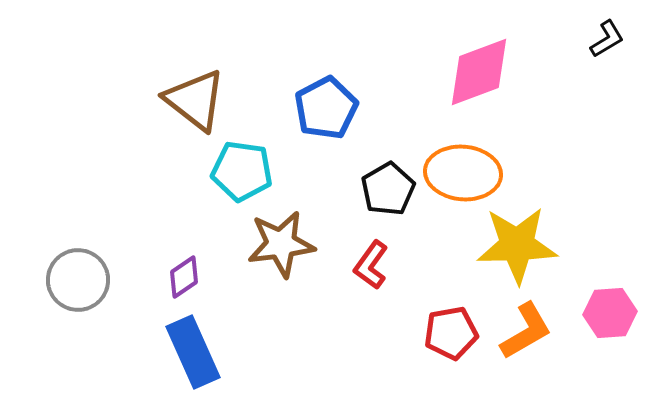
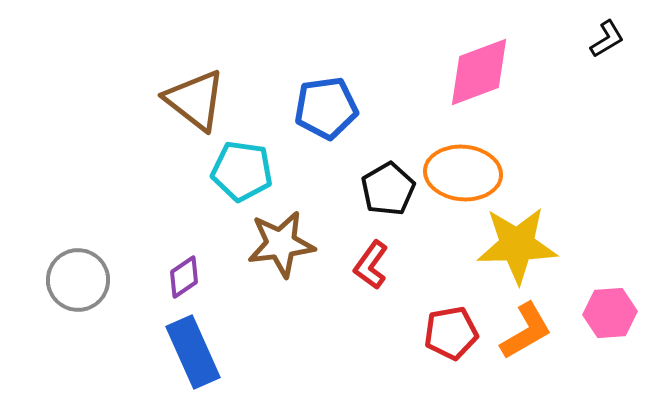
blue pentagon: rotated 20 degrees clockwise
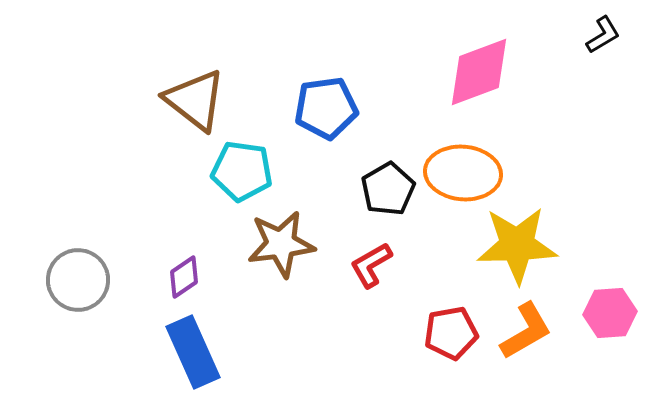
black L-shape: moved 4 px left, 4 px up
red L-shape: rotated 24 degrees clockwise
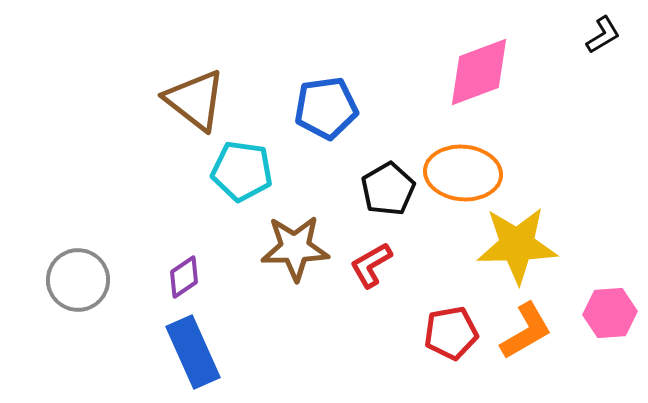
brown star: moved 14 px right, 4 px down; rotated 6 degrees clockwise
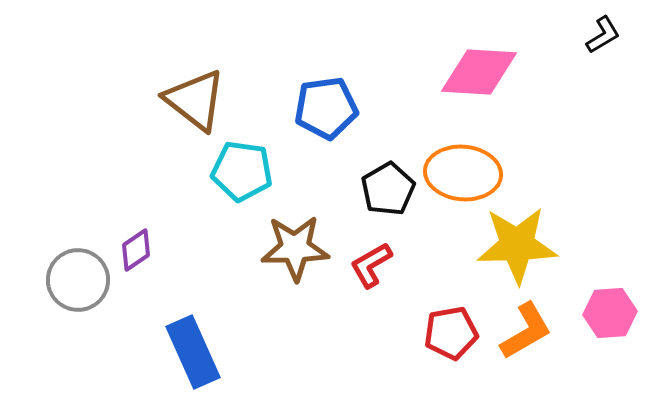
pink diamond: rotated 24 degrees clockwise
purple diamond: moved 48 px left, 27 px up
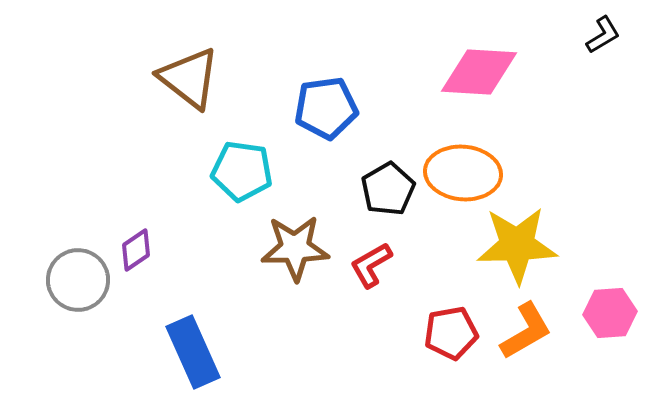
brown triangle: moved 6 px left, 22 px up
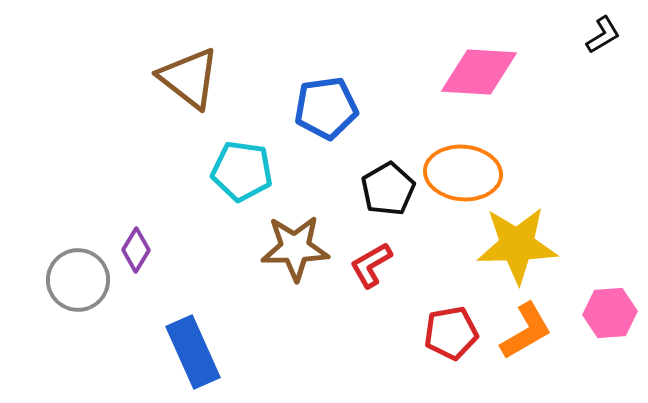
purple diamond: rotated 24 degrees counterclockwise
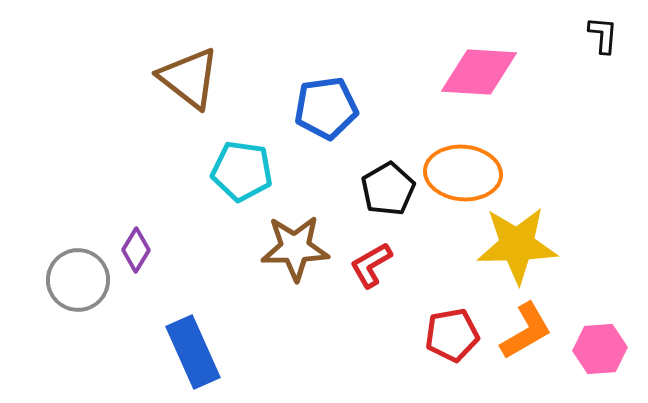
black L-shape: rotated 54 degrees counterclockwise
pink hexagon: moved 10 px left, 36 px down
red pentagon: moved 1 px right, 2 px down
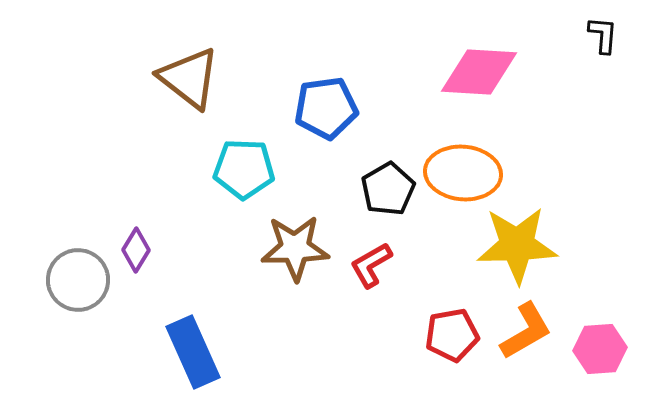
cyan pentagon: moved 2 px right, 2 px up; rotated 6 degrees counterclockwise
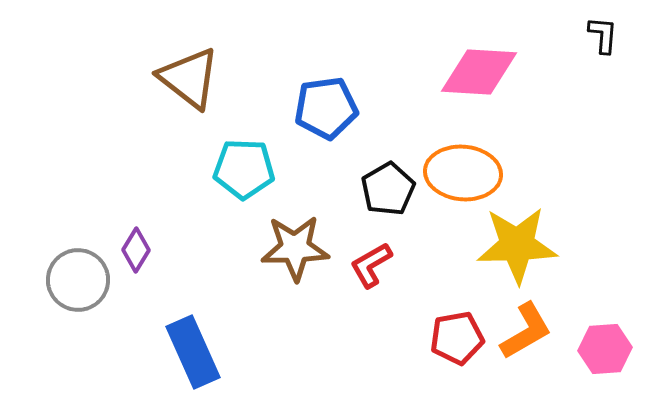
red pentagon: moved 5 px right, 3 px down
pink hexagon: moved 5 px right
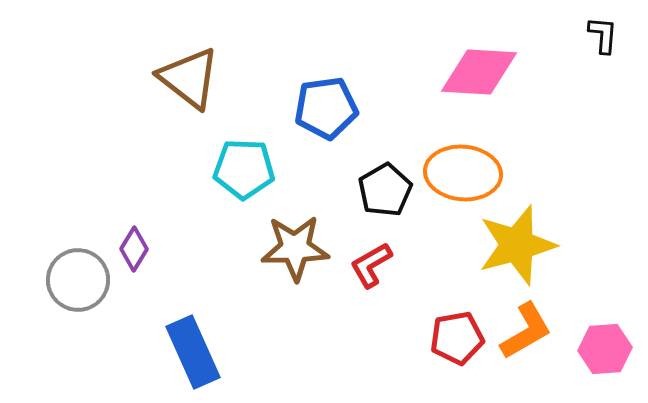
black pentagon: moved 3 px left, 1 px down
yellow star: rotated 14 degrees counterclockwise
purple diamond: moved 2 px left, 1 px up
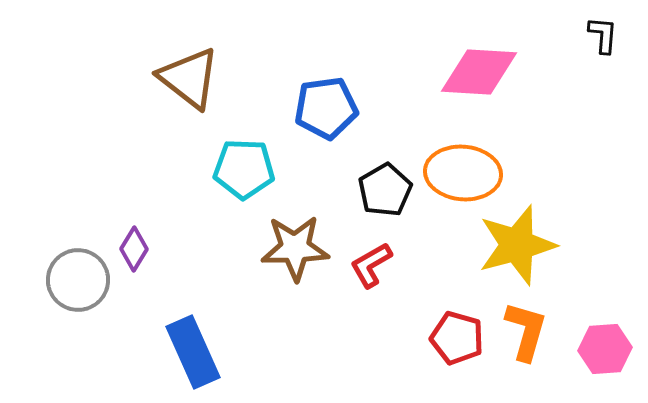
orange L-shape: rotated 44 degrees counterclockwise
red pentagon: rotated 26 degrees clockwise
